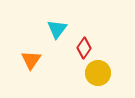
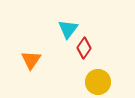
cyan triangle: moved 11 px right
yellow circle: moved 9 px down
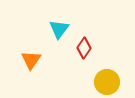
cyan triangle: moved 9 px left
yellow circle: moved 9 px right
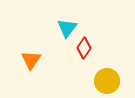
cyan triangle: moved 8 px right, 1 px up
yellow circle: moved 1 px up
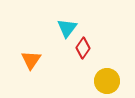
red diamond: moved 1 px left
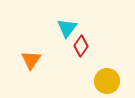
red diamond: moved 2 px left, 2 px up
